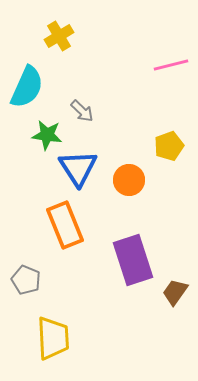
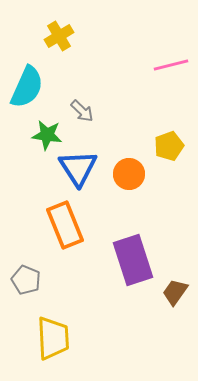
orange circle: moved 6 px up
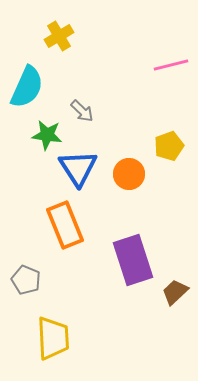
brown trapezoid: rotated 12 degrees clockwise
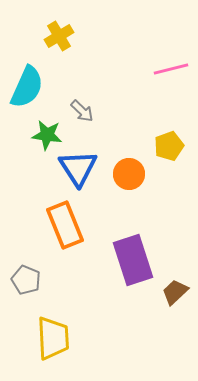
pink line: moved 4 px down
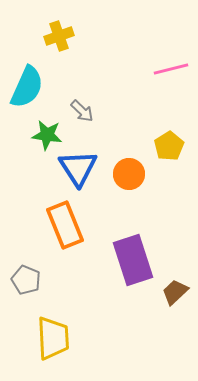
yellow cross: rotated 12 degrees clockwise
yellow pentagon: rotated 12 degrees counterclockwise
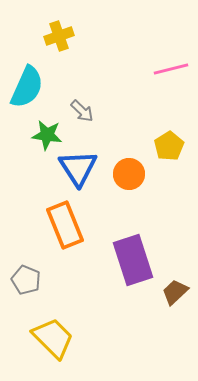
yellow trapezoid: rotated 42 degrees counterclockwise
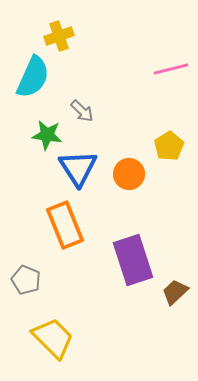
cyan semicircle: moved 6 px right, 10 px up
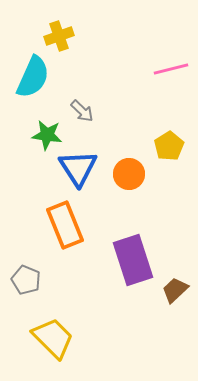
brown trapezoid: moved 2 px up
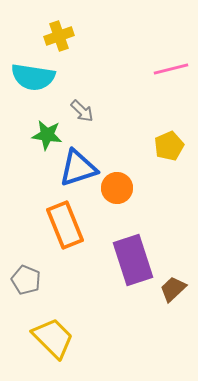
cyan semicircle: rotated 75 degrees clockwise
yellow pentagon: rotated 8 degrees clockwise
blue triangle: rotated 45 degrees clockwise
orange circle: moved 12 px left, 14 px down
brown trapezoid: moved 2 px left, 1 px up
